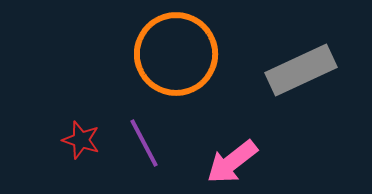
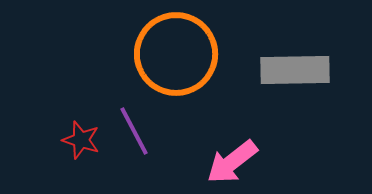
gray rectangle: moved 6 px left; rotated 24 degrees clockwise
purple line: moved 10 px left, 12 px up
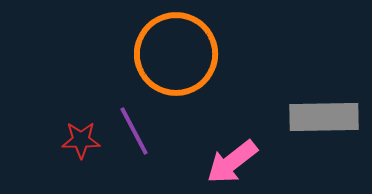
gray rectangle: moved 29 px right, 47 px down
red star: rotated 18 degrees counterclockwise
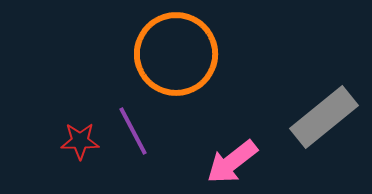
gray rectangle: rotated 38 degrees counterclockwise
purple line: moved 1 px left
red star: moved 1 px left, 1 px down
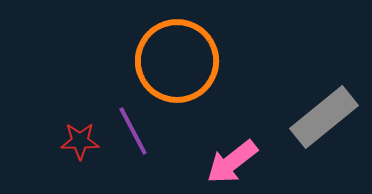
orange circle: moved 1 px right, 7 px down
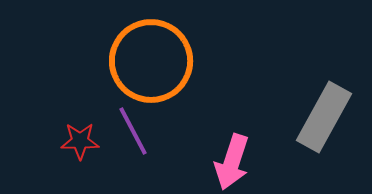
orange circle: moved 26 px left
gray rectangle: rotated 22 degrees counterclockwise
pink arrow: rotated 34 degrees counterclockwise
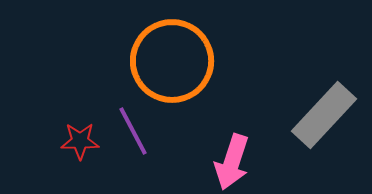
orange circle: moved 21 px right
gray rectangle: moved 2 px up; rotated 14 degrees clockwise
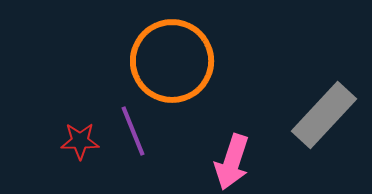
purple line: rotated 6 degrees clockwise
